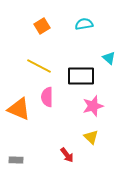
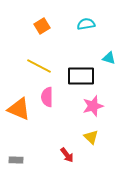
cyan semicircle: moved 2 px right
cyan triangle: rotated 24 degrees counterclockwise
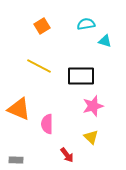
cyan triangle: moved 4 px left, 17 px up
pink semicircle: moved 27 px down
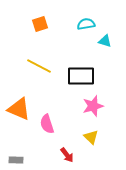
orange square: moved 2 px left, 2 px up; rotated 14 degrees clockwise
pink semicircle: rotated 18 degrees counterclockwise
